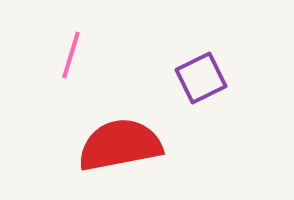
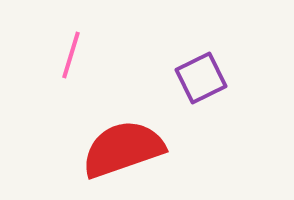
red semicircle: moved 3 px right, 4 px down; rotated 8 degrees counterclockwise
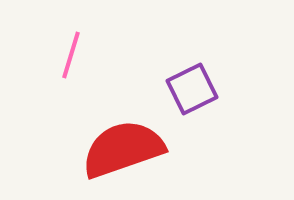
purple square: moved 9 px left, 11 px down
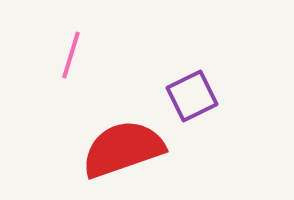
purple square: moved 7 px down
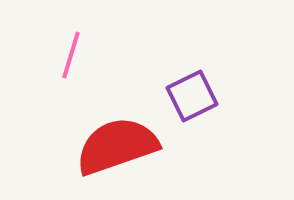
red semicircle: moved 6 px left, 3 px up
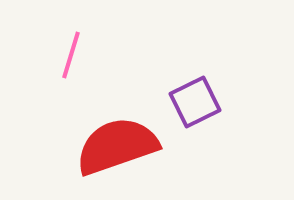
purple square: moved 3 px right, 6 px down
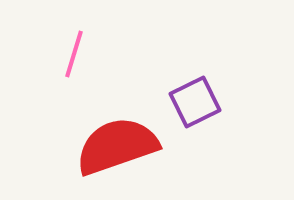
pink line: moved 3 px right, 1 px up
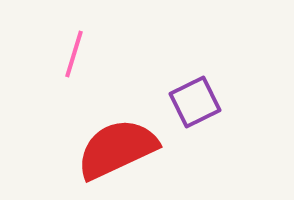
red semicircle: moved 3 px down; rotated 6 degrees counterclockwise
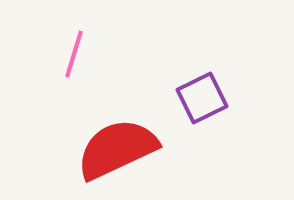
purple square: moved 7 px right, 4 px up
